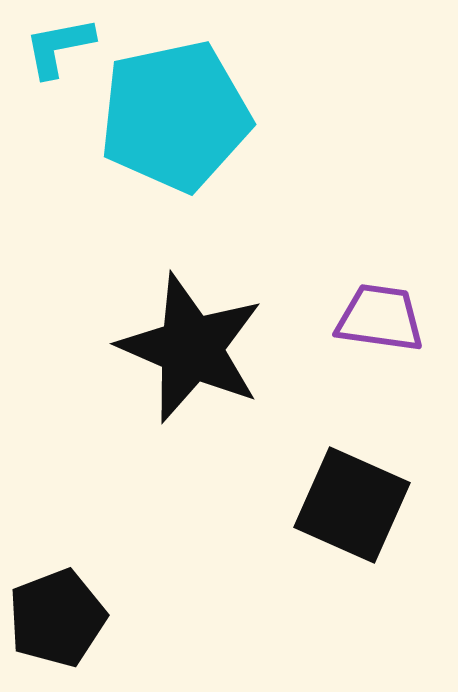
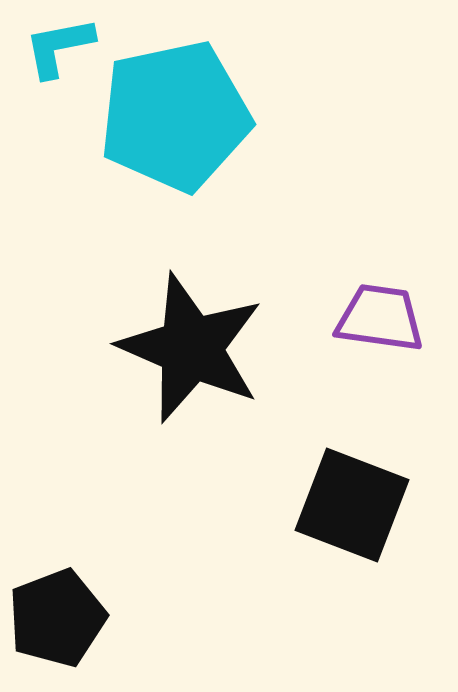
black square: rotated 3 degrees counterclockwise
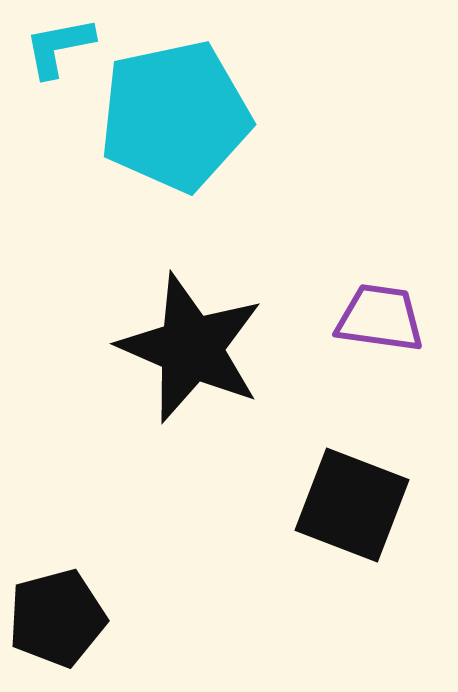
black pentagon: rotated 6 degrees clockwise
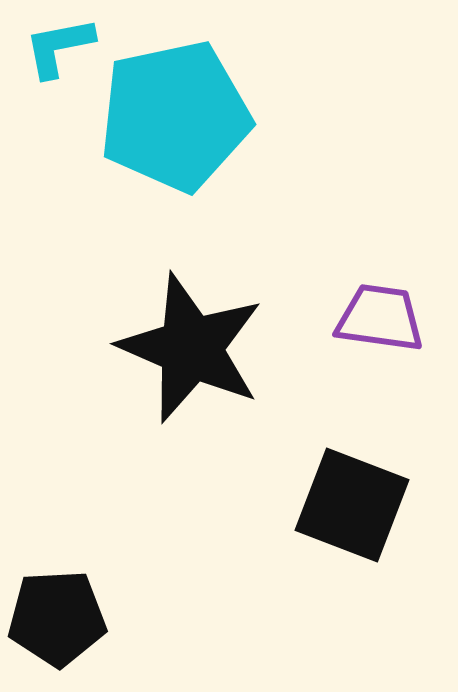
black pentagon: rotated 12 degrees clockwise
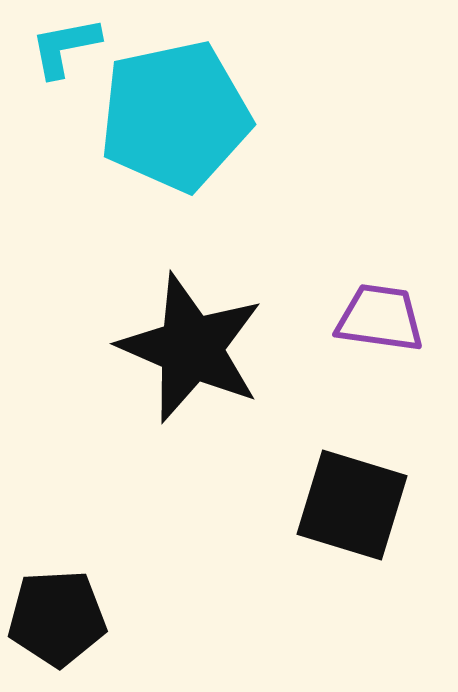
cyan L-shape: moved 6 px right
black square: rotated 4 degrees counterclockwise
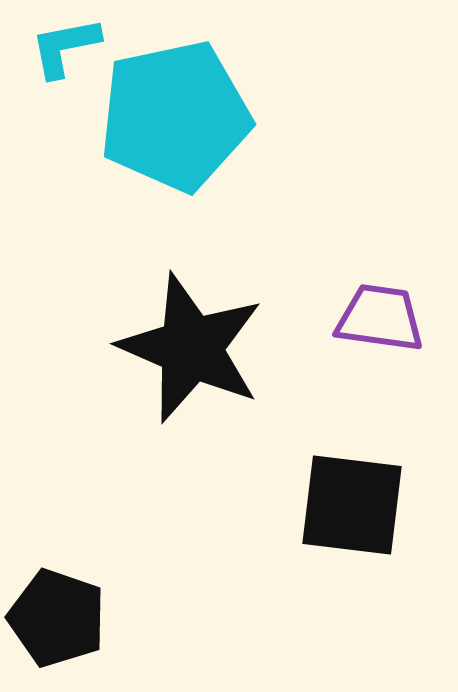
black square: rotated 10 degrees counterclockwise
black pentagon: rotated 22 degrees clockwise
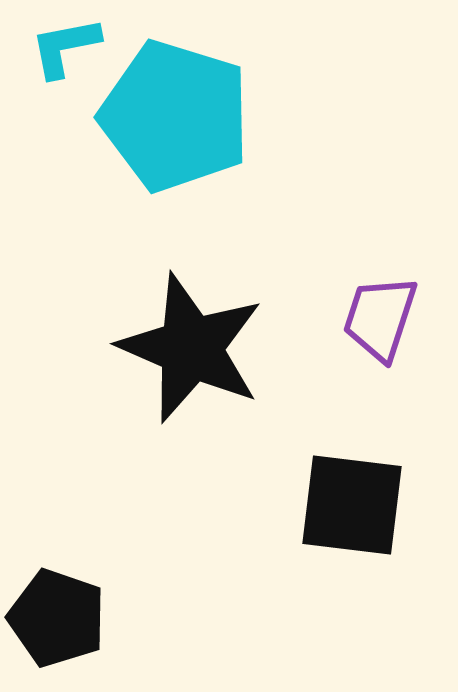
cyan pentagon: rotated 29 degrees clockwise
purple trapezoid: rotated 80 degrees counterclockwise
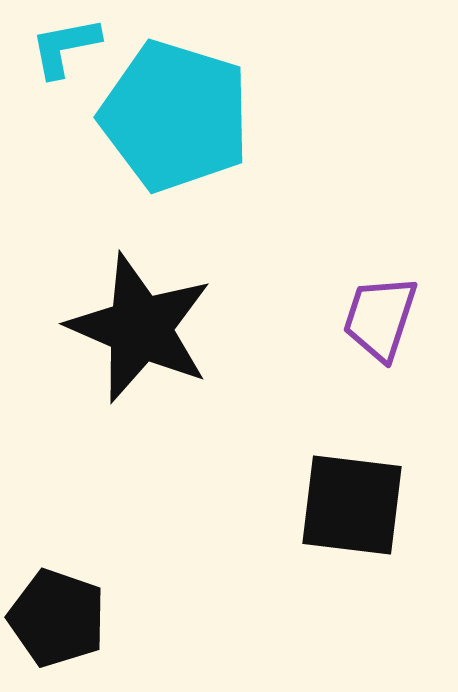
black star: moved 51 px left, 20 px up
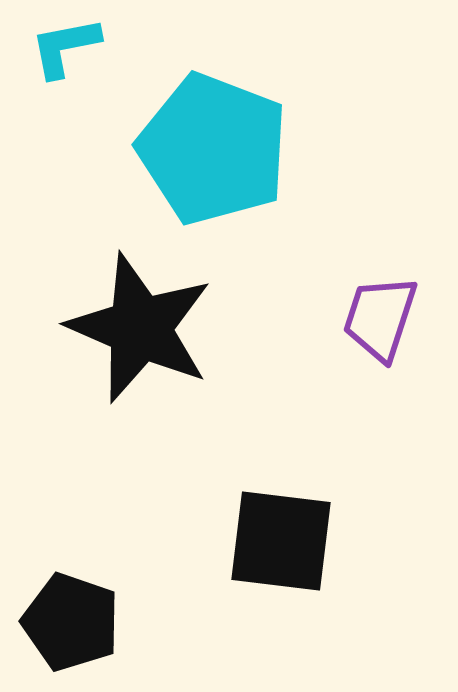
cyan pentagon: moved 38 px right, 33 px down; rotated 4 degrees clockwise
black square: moved 71 px left, 36 px down
black pentagon: moved 14 px right, 4 px down
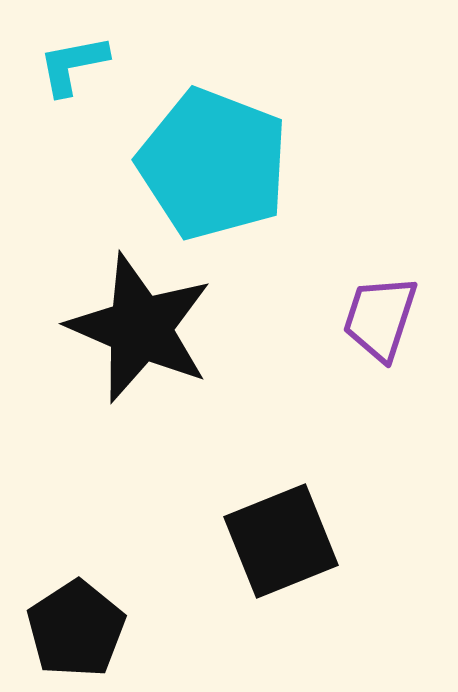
cyan L-shape: moved 8 px right, 18 px down
cyan pentagon: moved 15 px down
black square: rotated 29 degrees counterclockwise
black pentagon: moved 5 px right, 7 px down; rotated 20 degrees clockwise
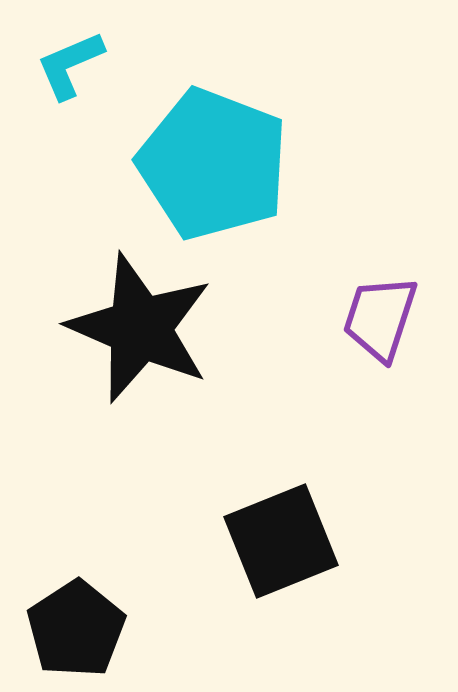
cyan L-shape: moved 3 px left; rotated 12 degrees counterclockwise
